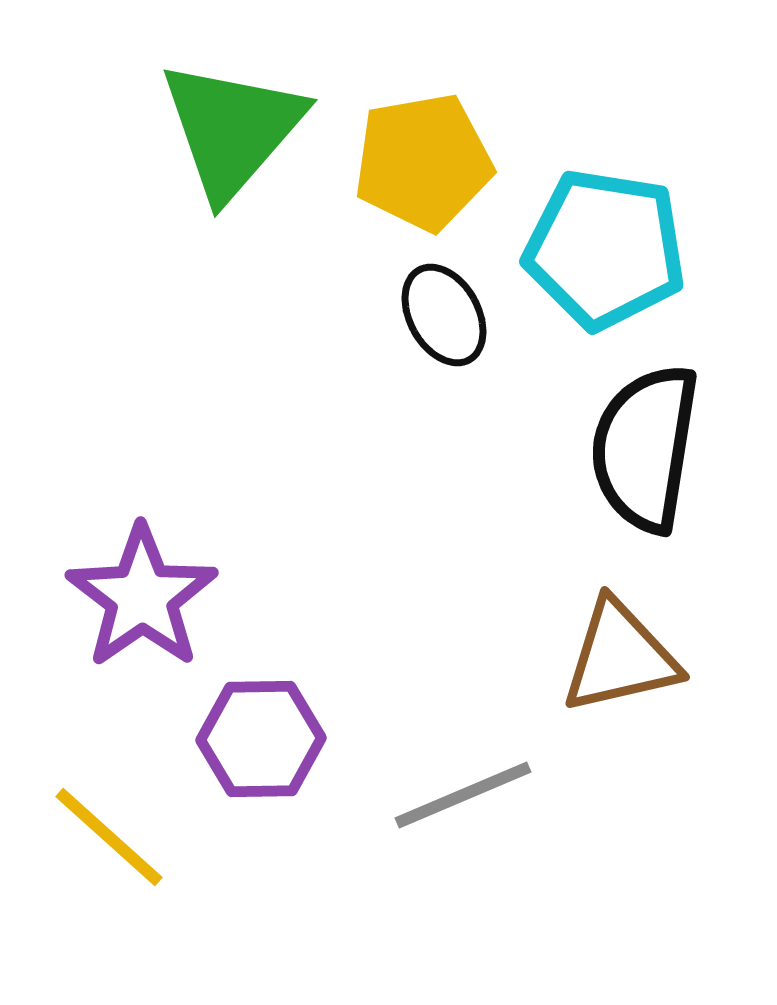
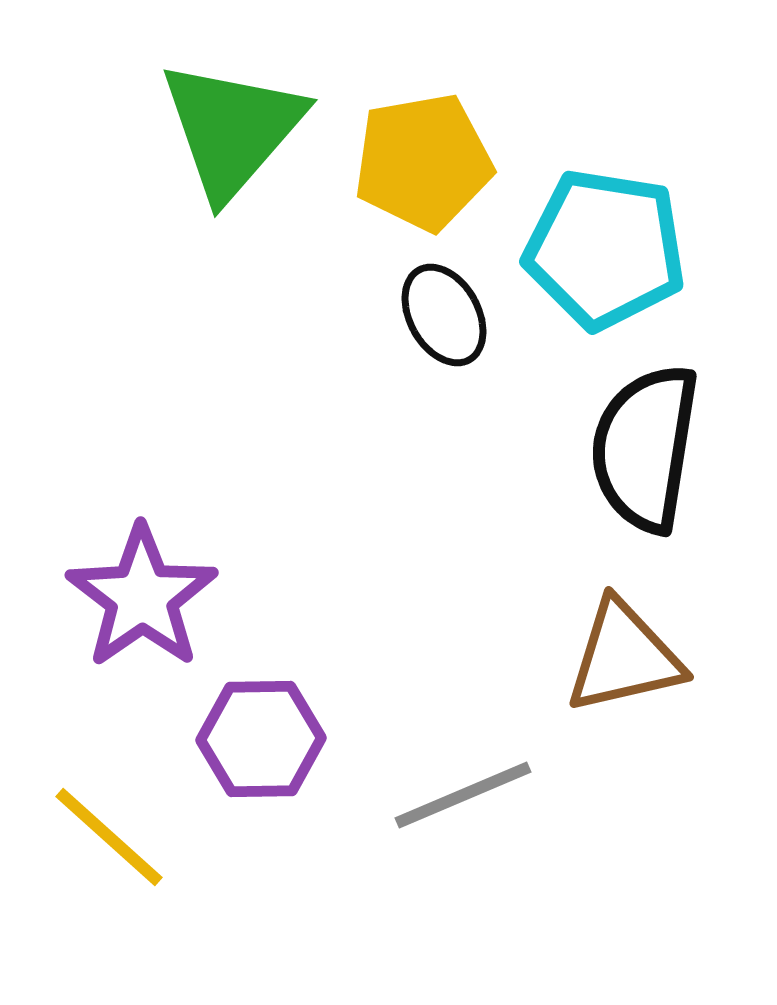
brown triangle: moved 4 px right
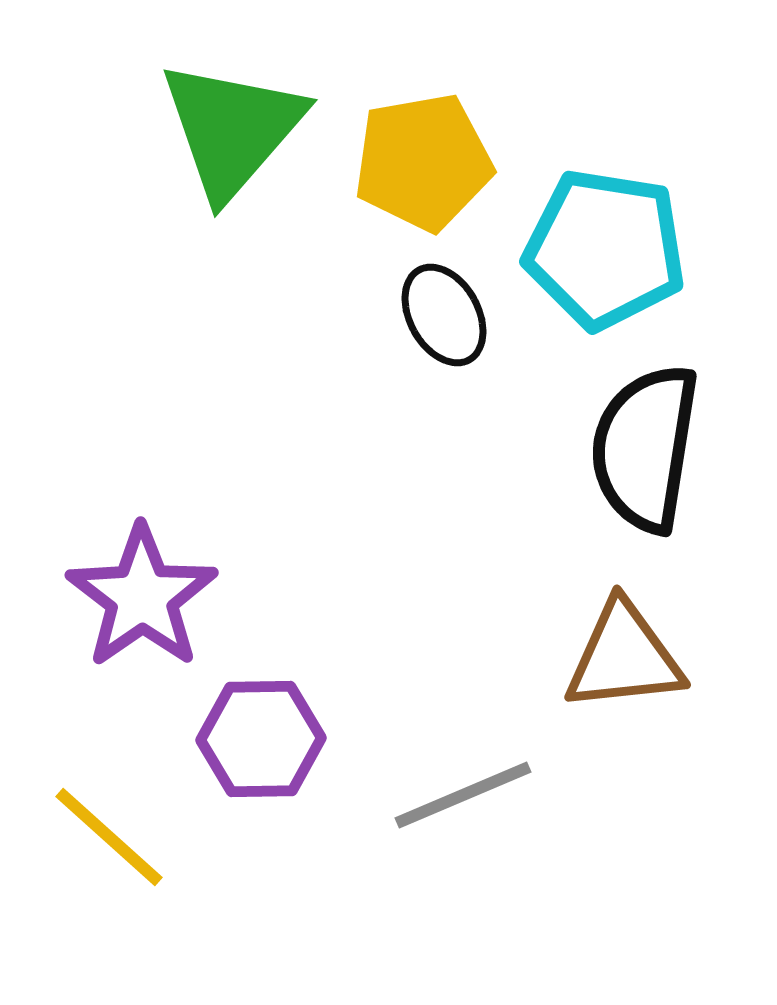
brown triangle: rotated 7 degrees clockwise
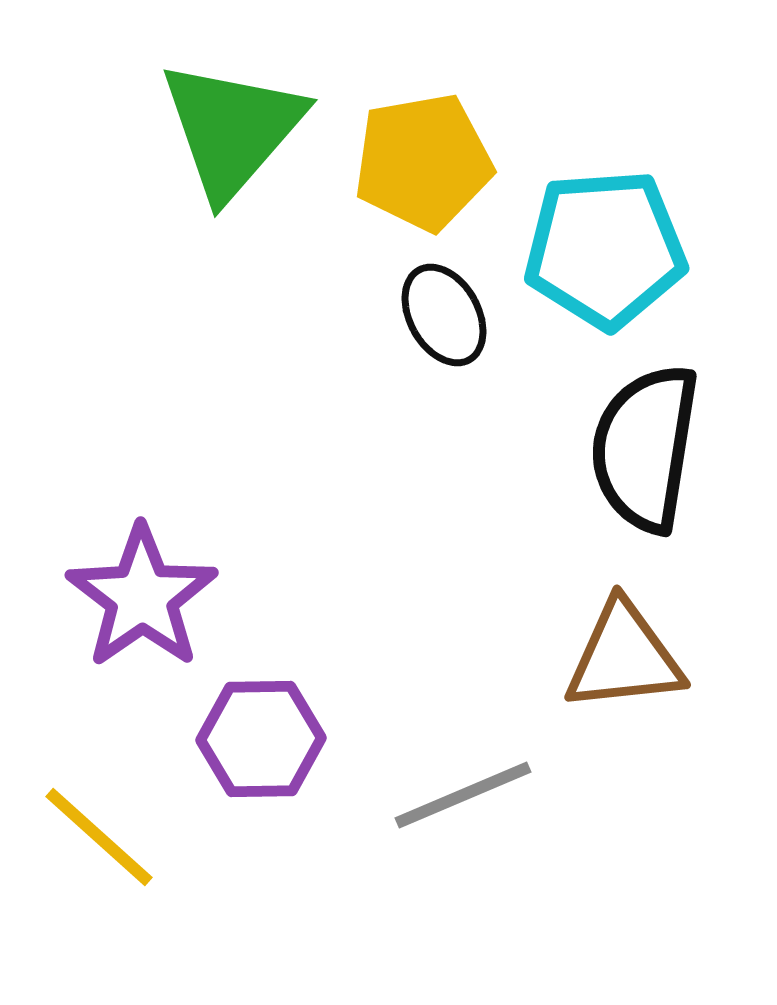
cyan pentagon: rotated 13 degrees counterclockwise
yellow line: moved 10 px left
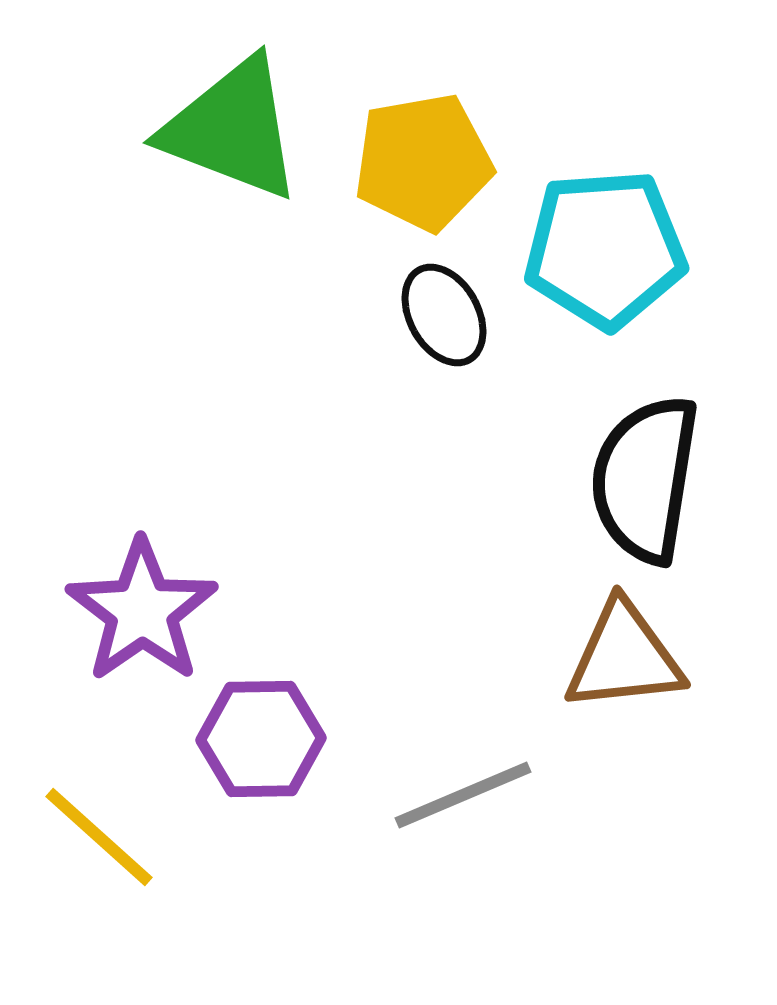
green triangle: rotated 50 degrees counterclockwise
black semicircle: moved 31 px down
purple star: moved 14 px down
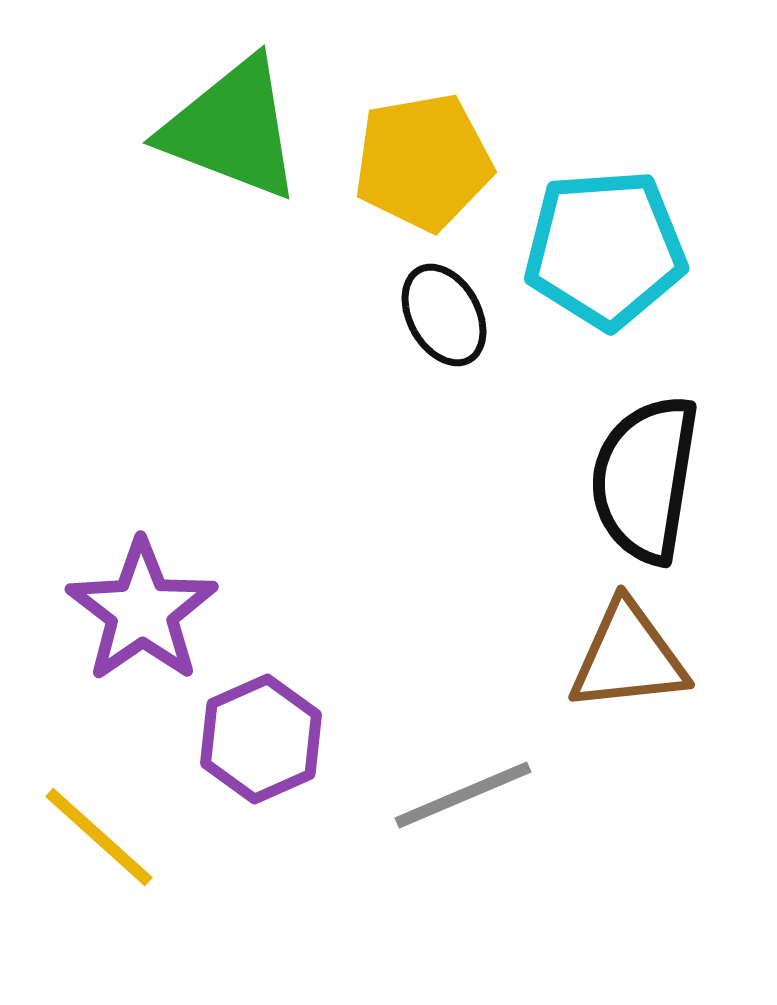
brown triangle: moved 4 px right
purple hexagon: rotated 23 degrees counterclockwise
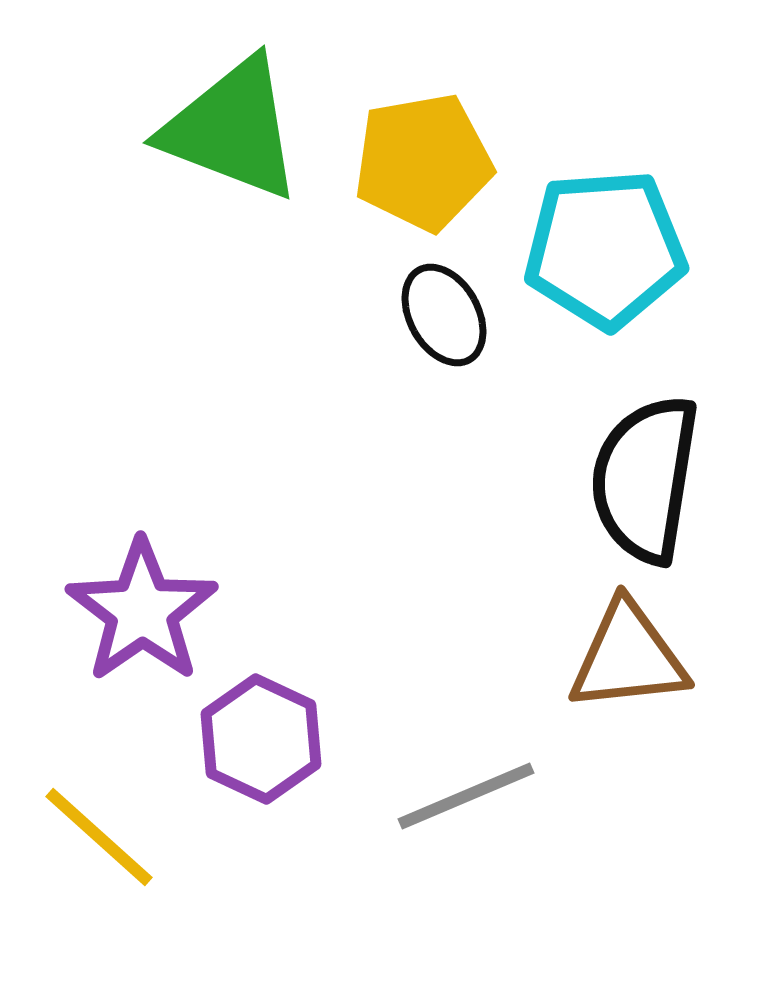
purple hexagon: rotated 11 degrees counterclockwise
gray line: moved 3 px right, 1 px down
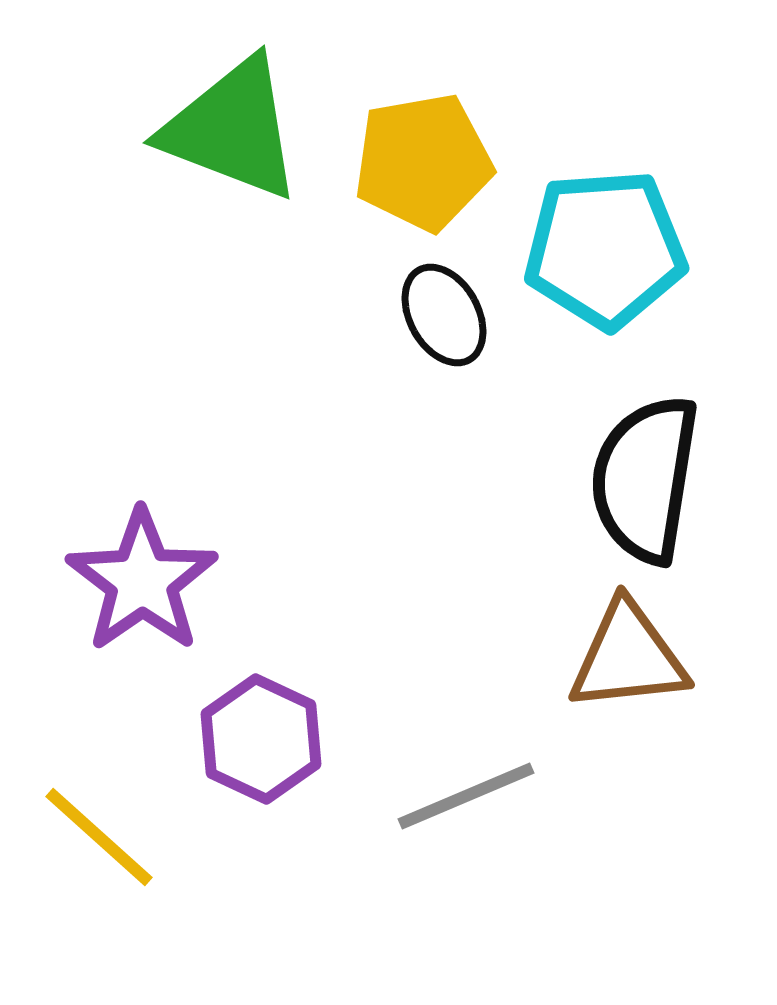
purple star: moved 30 px up
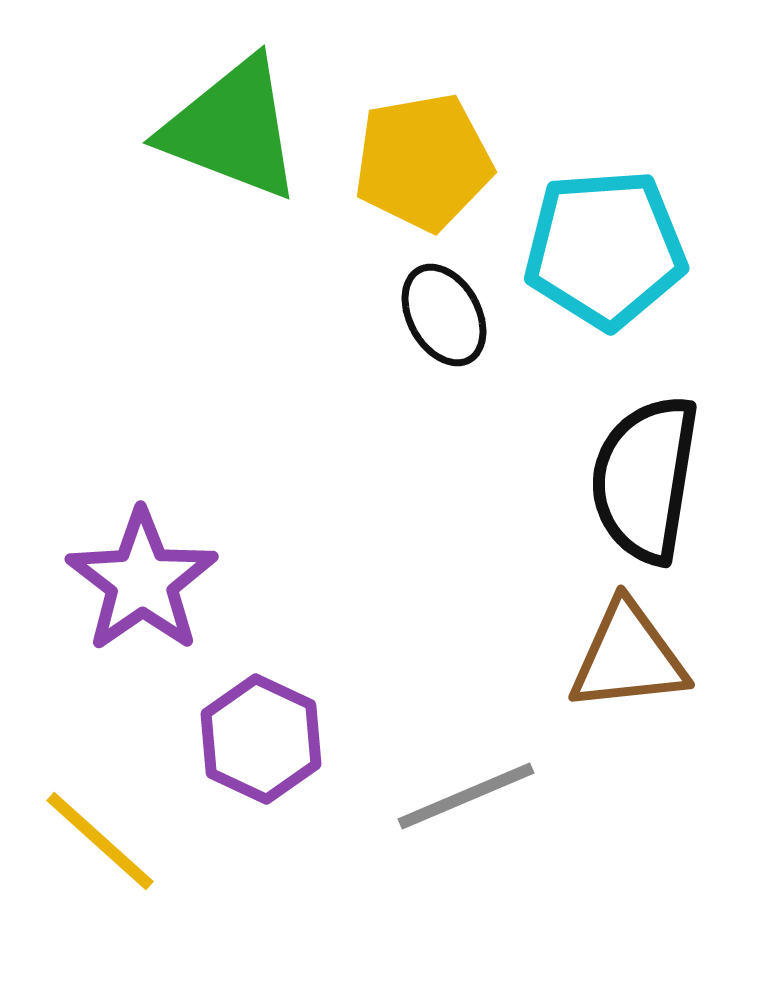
yellow line: moved 1 px right, 4 px down
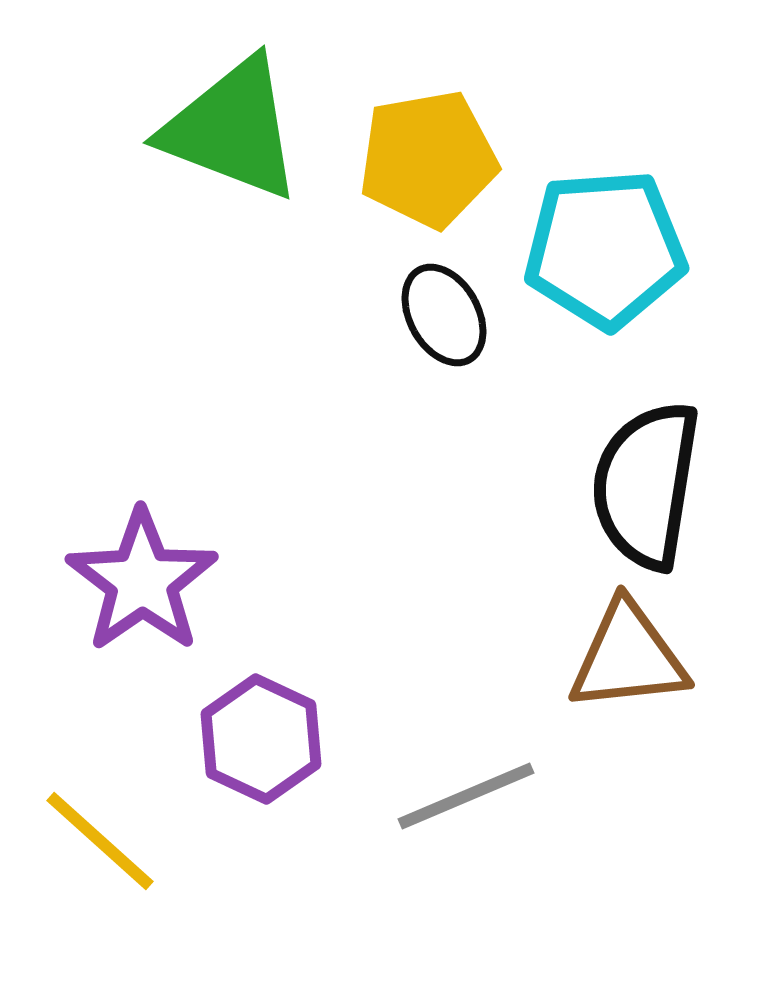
yellow pentagon: moved 5 px right, 3 px up
black semicircle: moved 1 px right, 6 px down
